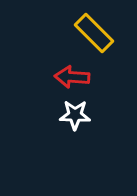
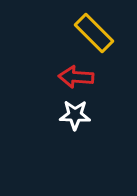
red arrow: moved 4 px right
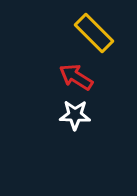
red arrow: rotated 28 degrees clockwise
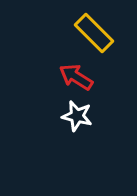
white star: moved 2 px right, 1 px down; rotated 12 degrees clockwise
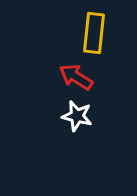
yellow rectangle: rotated 51 degrees clockwise
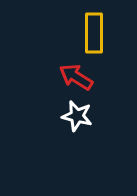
yellow rectangle: rotated 6 degrees counterclockwise
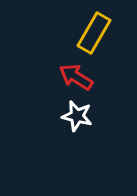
yellow rectangle: rotated 30 degrees clockwise
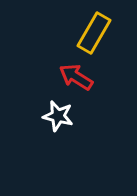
white star: moved 19 px left
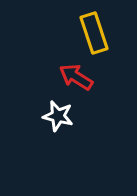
yellow rectangle: rotated 48 degrees counterclockwise
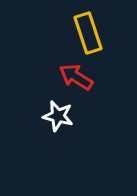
yellow rectangle: moved 6 px left
